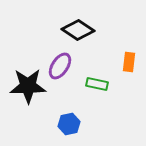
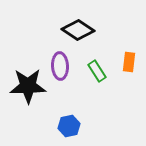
purple ellipse: rotated 36 degrees counterclockwise
green rectangle: moved 13 px up; rotated 45 degrees clockwise
blue hexagon: moved 2 px down
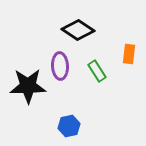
orange rectangle: moved 8 px up
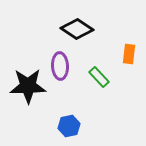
black diamond: moved 1 px left, 1 px up
green rectangle: moved 2 px right, 6 px down; rotated 10 degrees counterclockwise
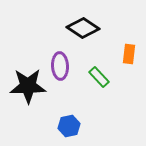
black diamond: moved 6 px right, 1 px up
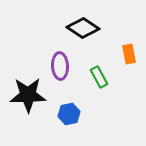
orange rectangle: rotated 18 degrees counterclockwise
green rectangle: rotated 15 degrees clockwise
black star: moved 9 px down
blue hexagon: moved 12 px up
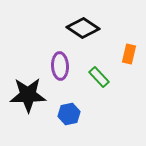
orange rectangle: rotated 24 degrees clockwise
green rectangle: rotated 15 degrees counterclockwise
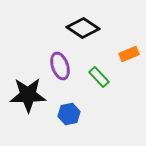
orange rectangle: rotated 54 degrees clockwise
purple ellipse: rotated 16 degrees counterclockwise
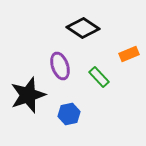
black star: rotated 18 degrees counterclockwise
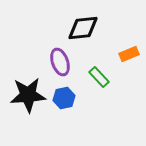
black diamond: rotated 40 degrees counterclockwise
purple ellipse: moved 4 px up
black star: rotated 15 degrees clockwise
blue hexagon: moved 5 px left, 16 px up
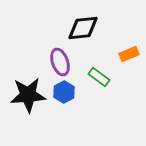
green rectangle: rotated 10 degrees counterclockwise
blue hexagon: moved 6 px up; rotated 15 degrees counterclockwise
